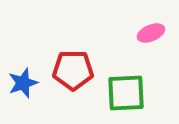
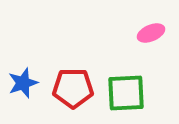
red pentagon: moved 18 px down
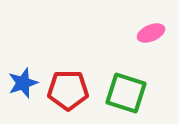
red pentagon: moved 5 px left, 2 px down
green square: rotated 21 degrees clockwise
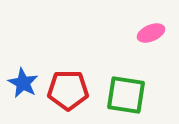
blue star: rotated 24 degrees counterclockwise
green square: moved 2 px down; rotated 9 degrees counterclockwise
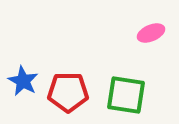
blue star: moved 2 px up
red pentagon: moved 2 px down
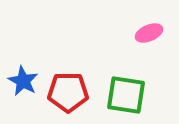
pink ellipse: moved 2 px left
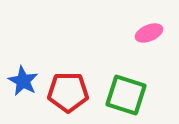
green square: rotated 9 degrees clockwise
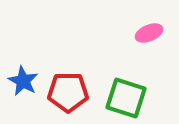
green square: moved 3 px down
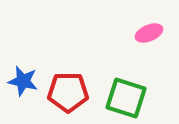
blue star: rotated 16 degrees counterclockwise
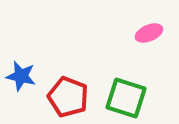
blue star: moved 2 px left, 5 px up
red pentagon: moved 5 px down; rotated 21 degrees clockwise
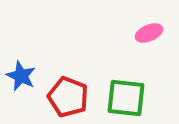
blue star: rotated 12 degrees clockwise
green square: rotated 12 degrees counterclockwise
